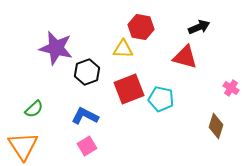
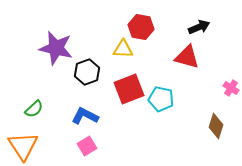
red triangle: moved 2 px right
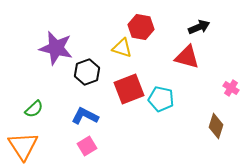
yellow triangle: moved 1 px left, 1 px up; rotated 15 degrees clockwise
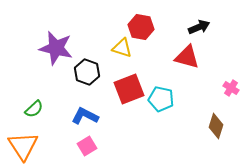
black hexagon: rotated 20 degrees counterclockwise
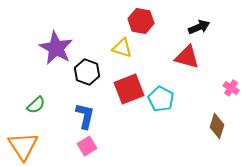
red hexagon: moved 6 px up
purple star: rotated 16 degrees clockwise
cyan pentagon: rotated 15 degrees clockwise
green semicircle: moved 2 px right, 4 px up
blue L-shape: rotated 76 degrees clockwise
brown diamond: moved 1 px right
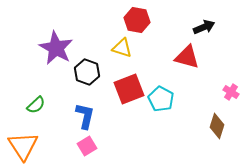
red hexagon: moved 4 px left, 1 px up
black arrow: moved 5 px right
pink cross: moved 4 px down
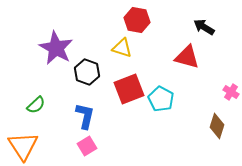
black arrow: rotated 125 degrees counterclockwise
